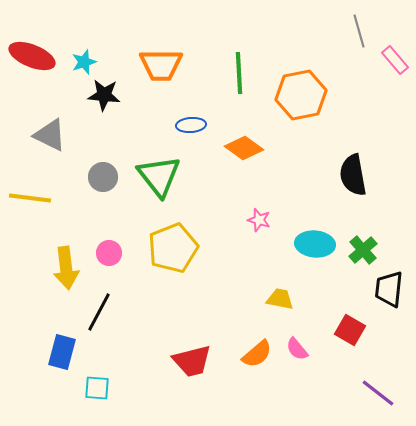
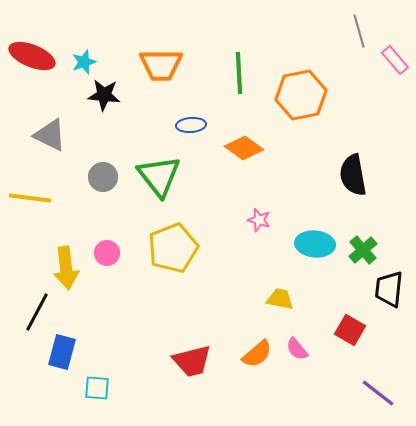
pink circle: moved 2 px left
black line: moved 62 px left
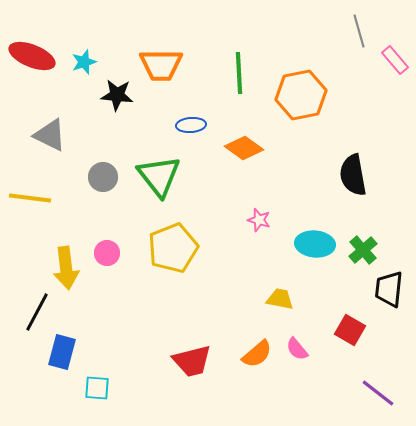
black star: moved 13 px right
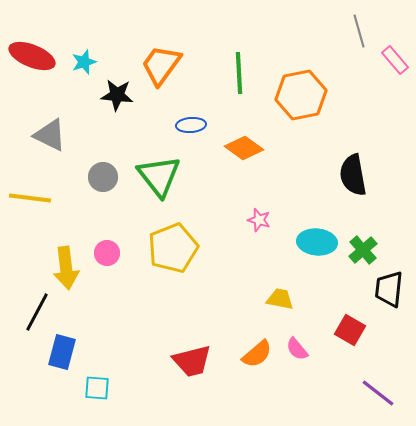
orange trapezoid: rotated 126 degrees clockwise
cyan ellipse: moved 2 px right, 2 px up
